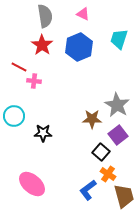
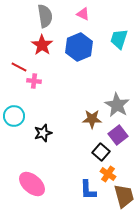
black star: rotated 18 degrees counterclockwise
blue L-shape: rotated 55 degrees counterclockwise
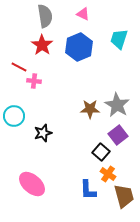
brown star: moved 2 px left, 10 px up
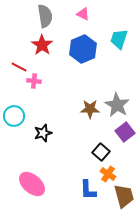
blue hexagon: moved 4 px right, 2 px down
purple square: moved 7 px right, 3 px up
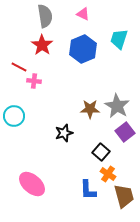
gray star: moved 1 px down
black star: moved 21 px right
